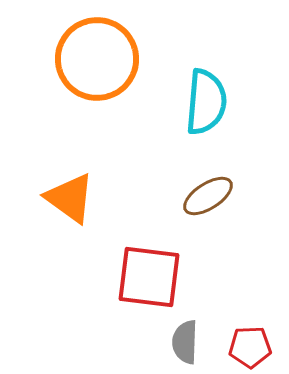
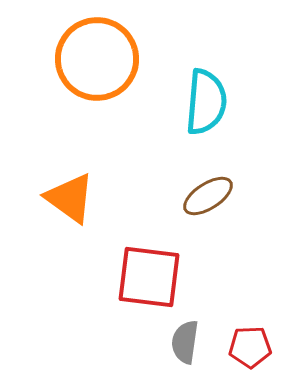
gray semicircle: rotated 6 degrees clockwise
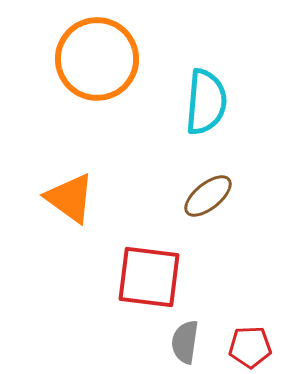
brown ellipse: rotated 6 degrees counterclockwise
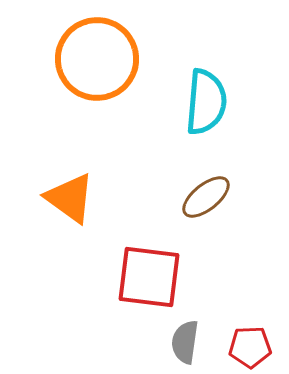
brown ellipse: moved 2 px left, 1 px down
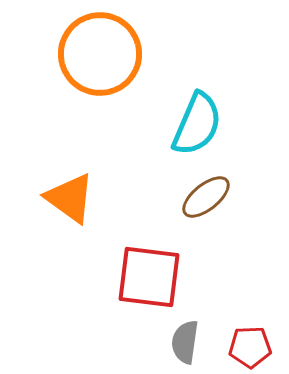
orange circle: moved 3 px right, 5 px up
cyan semicircle: moved 9 px left, 22 px down; rotated 18 degrees clockwise
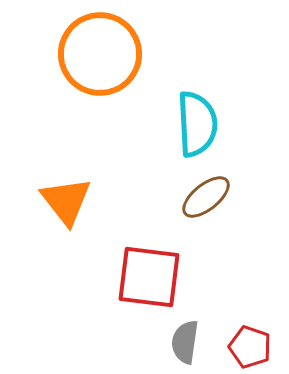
cyan semicircle: rotated 26 degrees counterclockwise
orange triangle: moved 4 px left, 3 px down; rotated 16 degrees clockwise
red pentagon: rotated 21 degrees clockwise
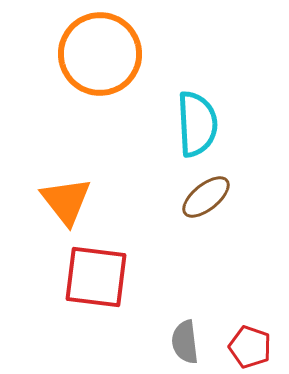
red square: moved 53 px left
gray semicircle: rotated 15 degrees counterclockwise
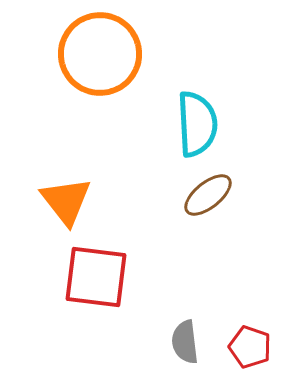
brown ellipse: moved 2 px right, 2 px up
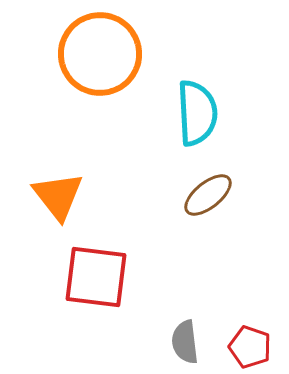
cyan semicircle: moved 11 px up
orange triangle: moved 8 px left, 5 px up
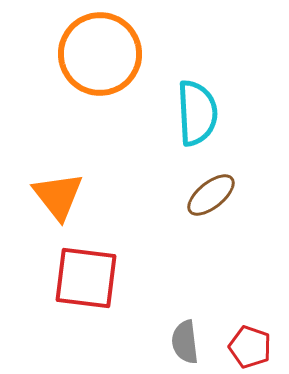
brown ellipse: moved 3 px right
red square: moved 10 px left, 1 px down
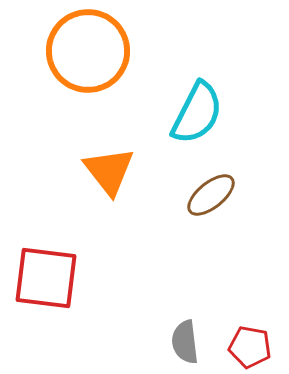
orange circle: moved 12 px left, 3 px up
cyan semicircle: rotated 30 degrees clockwise
orange triangle: moved 51 px right, 25 px up
red square: moved 40 px left
red pentagon: rotated 9 degrees counterclockwise
